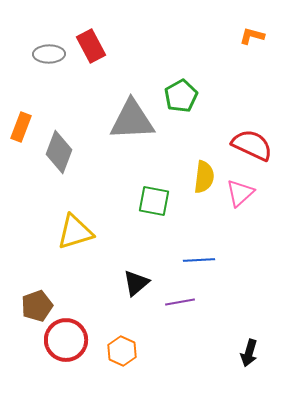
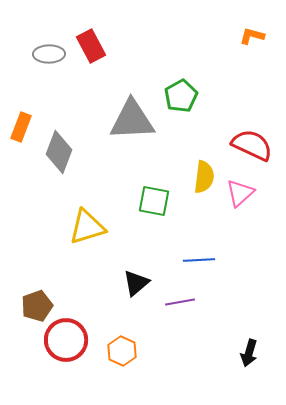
yellow triangle: moved 12 px right, 5 px up
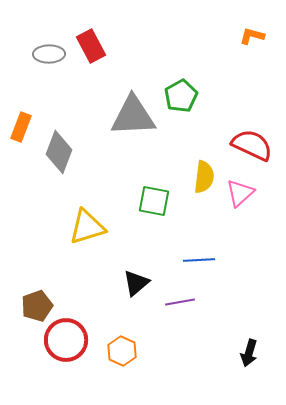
gray triangle: moved 1 px right, 4 px up
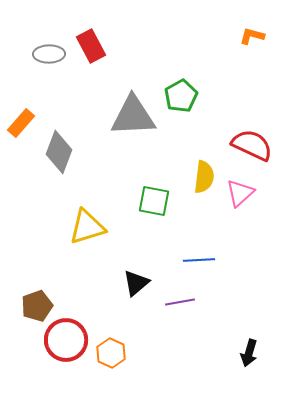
orange rectangle: moved 4 px up; rotated 20 degrees clockwise
orange hexagon: moved 11 px left, 2 px down
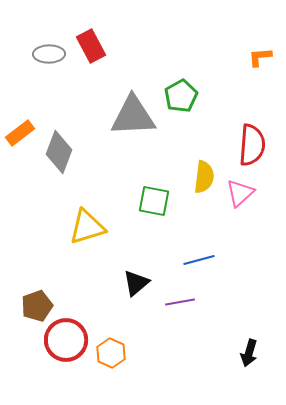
orange L-shape: moved 8 px right, 21 px down; rotated 20 degrees counterclockwise
orange rectangle: moved 1 px left, 10 px down; rotated 12 degrees clockwise
red semicircle: rotated 69 degrees clockwise
blue line: rotated 12 degrees counterclockwise
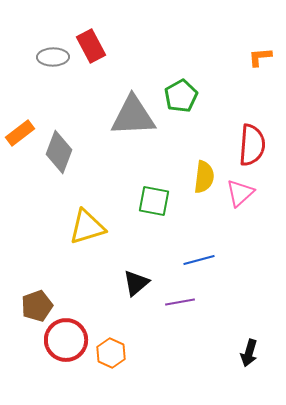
gray ellipse: moved 4 px right, 3 px down
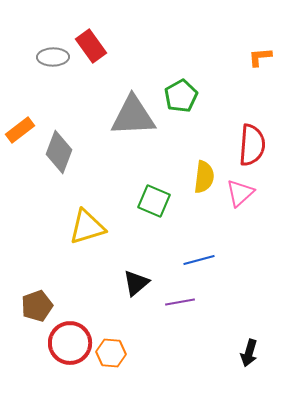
red rectangle: rotated 8 degrees counterclockwise
orange rectangle: moved 3 px up
green square: rotated 12 degrees clockwise
red circle: moved 4 px right, 3 px down
orange hexagon: rotated 20 degrees counterclockwise
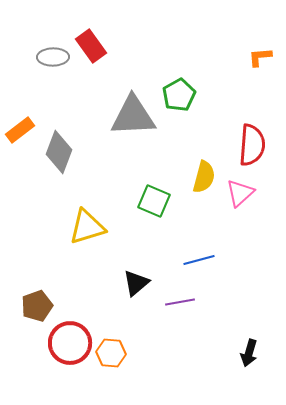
green pentagon: moved 2 px left, 1 px up
yellow semicircle: rotated 8 degrees clockwise
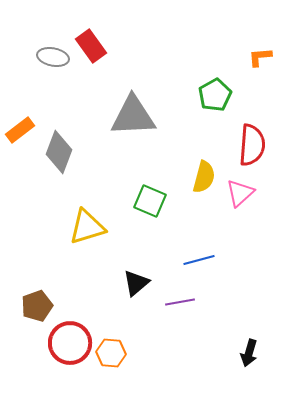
gray ellipse: rotated 12 degrees clockwise
green pentagon: moved 36 px right
green square: moved 4 px left
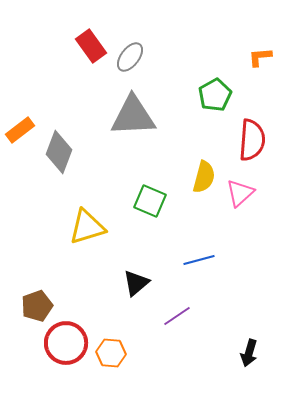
gray ellipse: moved 77 px right; rotated 64 degrees counterclockwise
red semicircle: moved 5 px up
purple line: moved 3 px left, 14 px down; rotated 24 degrees counterclockwise
red circle: moved 4 px left
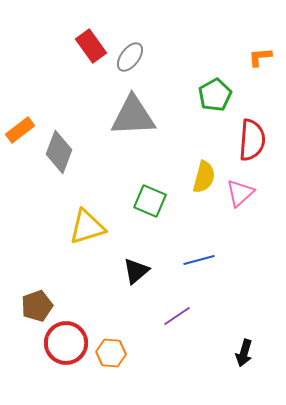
black triangle: moved 12 px up
black arrow: moved 5 px left
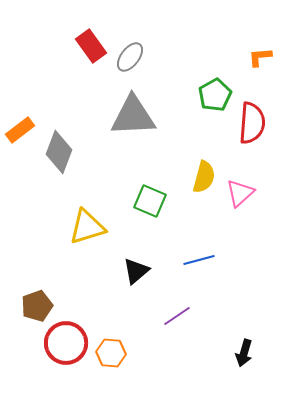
red semicircle: moved 17 px up
